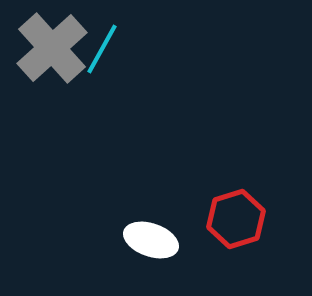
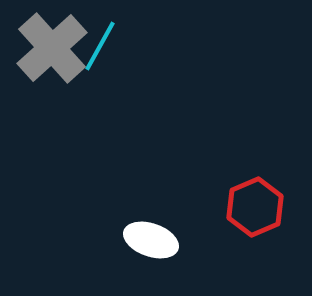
cyan line: moved 2 px left, 3 px up
red hexagon: moved 19 px right, 12 px up; rotated 6 degrees counterclockwise
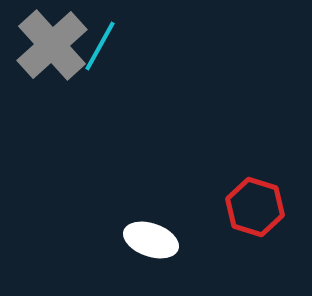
gray cross: moved 3 px up
red hexagon: rotated 20 degrees counterclockwise
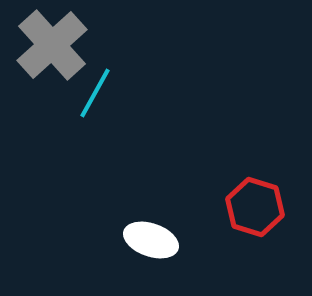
cyan line: moved 5 px left, 47 px down
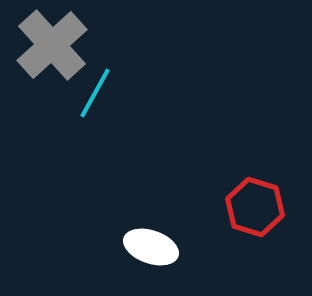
white ellipse: moved 7 px down
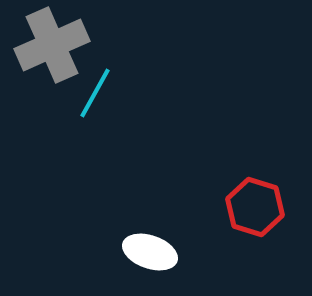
gray cross: rotated 18 degrees clockwise
white ellipse: moved 1 px left, 5 px down
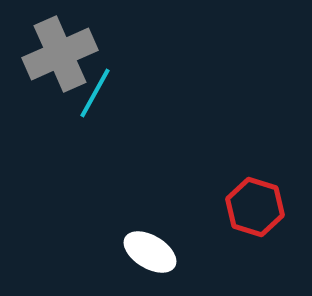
gray cross: moved 8 px right, 9 px down
white ellipse: rotated 12 degrees clockwise
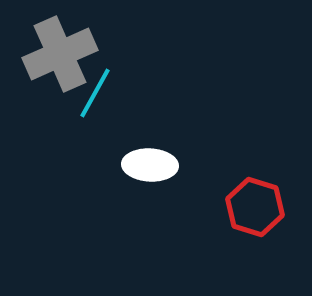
white ellipse: moved 87 px up; rotated 28 degrees counterclockwise
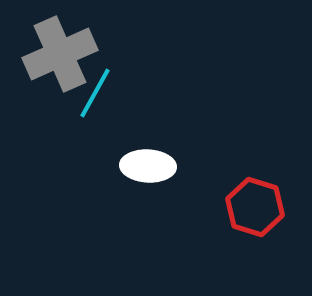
white ellipse: moved 2 px left, 1 px down
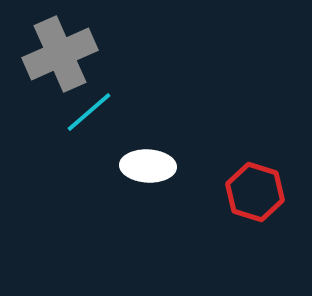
cyan line: moved 6 px left, 19 px down; rotated 20 degrees clockwise
red hexagon: moved 15 px up
